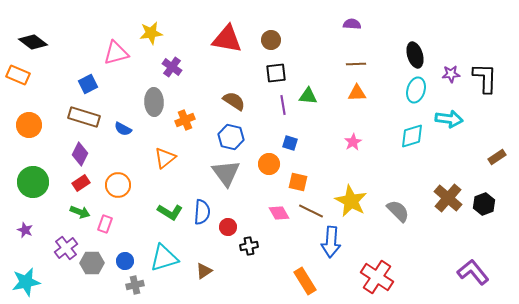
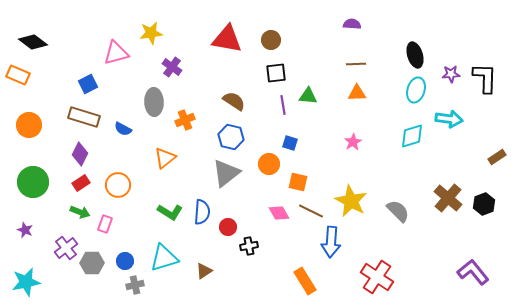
gray triangle at (226, 173): rotated 28 degrees clockwise
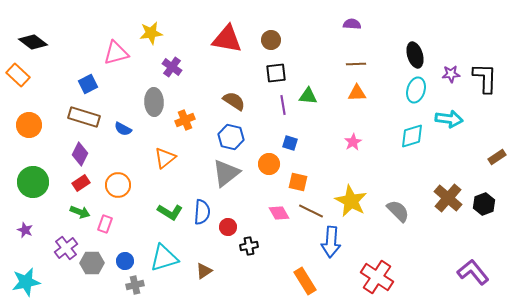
orange rectangle at (18, 75): rotated 20 degrees clockwise
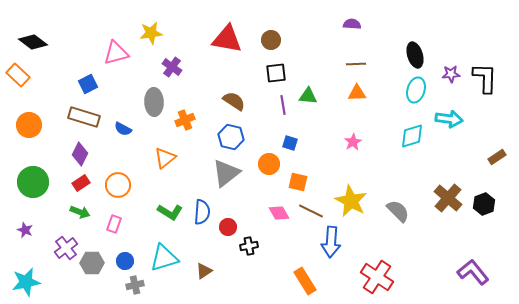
pink rectangle at (105, 224): moved 9 px right
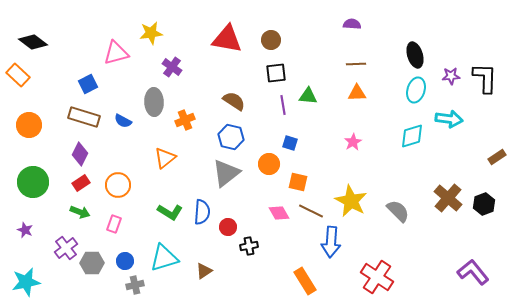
purple star at (451, 74): moved 2 px down
blue semicircle at (123, 129): moved 8 px up
